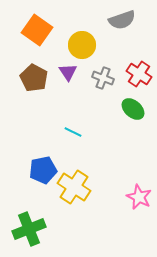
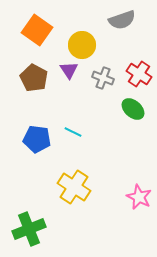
purple triangle: moved 1 px right, 2 px up
blue pentagon: moved 6 px left, 31 px up; rotated 20 degrees clockwise
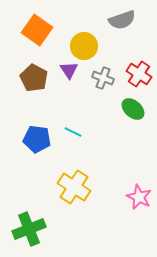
yellow circle: moved 2 px right, 1 px down
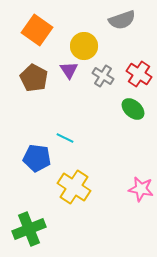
gray cross: moved 2 px up; rotated 10 degrees clockwise
cyan line: moved 8 px left, 6 px down
blue pentagon: moved 19 px down
pink star: moved 2 px right, 8 px up; rotated 15 degrees counterclockwise
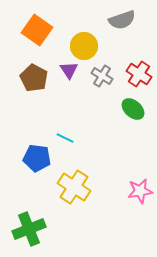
gray cross: moved 1 px left
pink star: moved 1 px left, 2 px down; rotated 20 degrees counterclockwise
